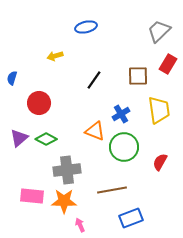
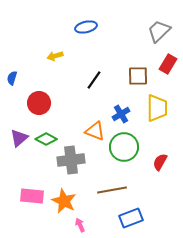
yellow trapezoid: moved 2 px left, 2 px up; rotated 8 degrees clockwise
gray cross: moved 4 px right, 10 px up
orange star: rotated 25 degrees clockwise
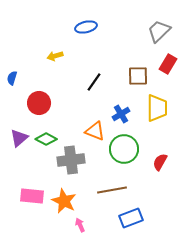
black line: moved 2 px down
green circle: moved 2 px down
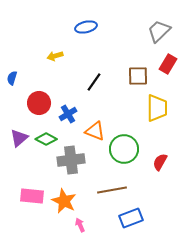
blue cross: moved 53 px left
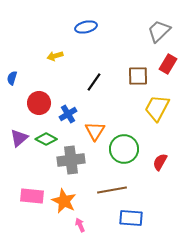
yellow trapezoid: rotated 152 degrees counterclockwise
orange triangle: rotated 40 degrees clockwise
blue rectangle: rotated 25 degrees clockwise
